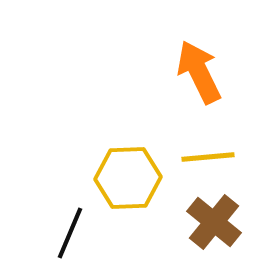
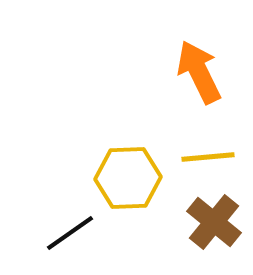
black line: rotated 32 degrees clockwise
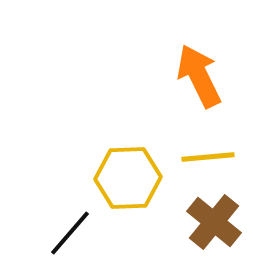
orange arrow: moved 4 px down
black line: rotated 14 degrees counterclockwise
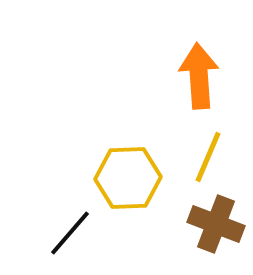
orange arrow: rotated 22 degrees clockwise
yellow line: rotated 62 degrees counterclockwise
brown cross: moved 2 px right, 2 px down; rotated 18 degrees counterclockwise
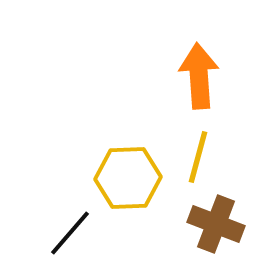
yellow line: moved 10 px left; rotated 8 degrees counterclockwise
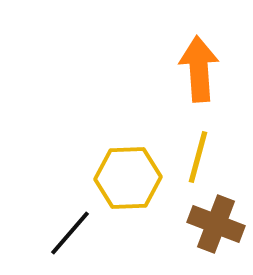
orange arrow: moved 7 px up
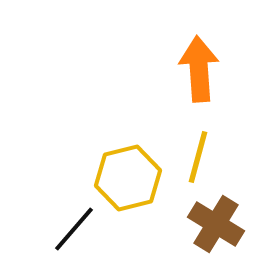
yellow hexagon: rotated 12 degrees counterclockwise
brown cross: rotated 10 degrees clockwise
black line: moved 4 px right, 4 px up
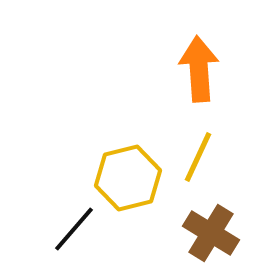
yellow line: rotated 10 degrees clockwise
brown cross: moved 5 px left, 9 px down
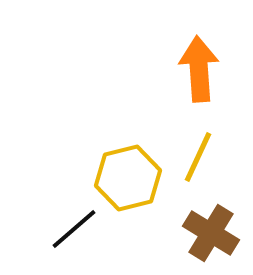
black line: rotated 8 degrees clockwise
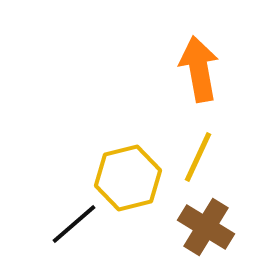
orange arrow: rotated 6 degrees counterclockwise
black line: moved 5 px up
brown cross: moved 5 px left, 6 px up
